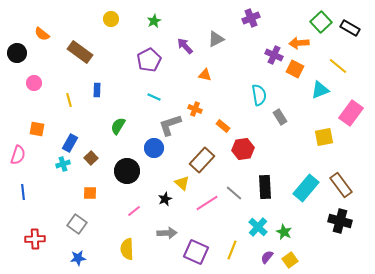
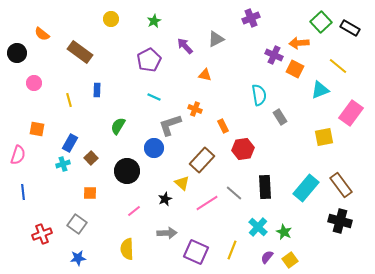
orange rectangle at (223, 126): rotated 24 degrees clockwise
red cross at (35, 239): moved 7 px right, 5 px up; rotated 18 degrees counterclockwise
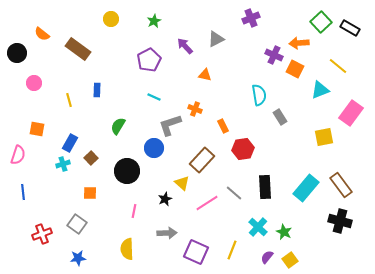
brown rectangle at (80, 52): moved 2 px left, 3 px up
pink line at (134, 211): rotated 40 degrees counterclockwise
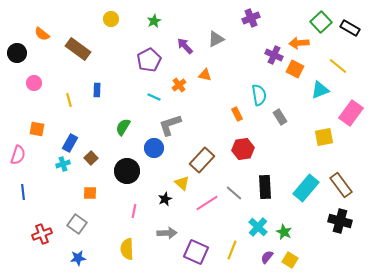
orange cross at (195, 109): moved 16 px left, 24 px up; rotated 32 degrees clockwise
green semicircle at (118, 126): moved 5 px right, 1 px down
orange rectangle at (223, 126): moved 14 px right, 12 px up
yellow square at (290, 260): rotated 21 degrees counterclockwise
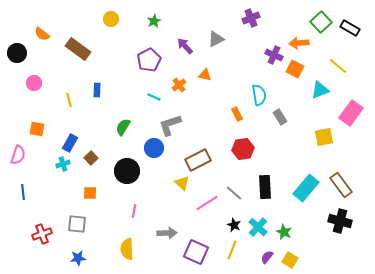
brown rectangle at (202, 160): moved 4 px left; rotated 20 degrees clockwise
black star at (165, 199): moved 69 px right, 26 px down; rotated 24 degrees counterclockwise
gray square at (77, 224): rotated 30 degrees counterclockwise
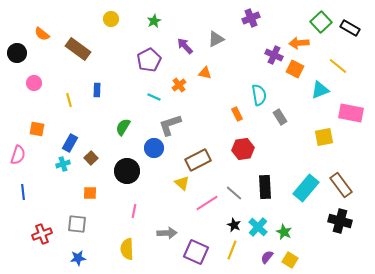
orange triangle at (205, 75): moved 2 px up
pink rectangle at (351, 113): rotated 65 degrees clockwise
